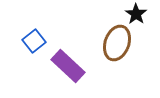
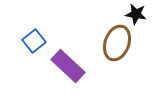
black star: rotated 25 degrees counterclockwise
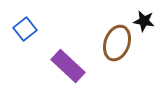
black star: moved 8 px right, 7 px down
blue square: moved 9 px left, 12 px up
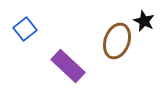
black star: rotated 15 degrees clockwise
brown ellipse: moved 2 px up
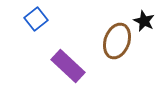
blue square: moved 11 px right, 10 px up
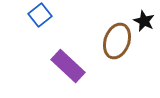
blue square: moved 4 px right, 4 px up
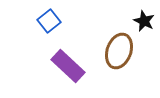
blue square: moved 9 px right, 6 px down
brown ellipse: moved 2 px right, 10 px down
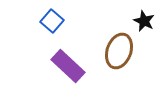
blue square: moved 3 px right; rotated 10 degrees counterclockwise
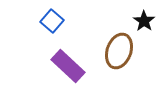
black star: rotated 10 degrees clockwise
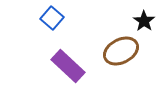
blue square: moved 3 px up
brown ellipse: moved 2 px right; rotated 44 degrees clockwise
